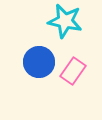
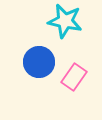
pink rectangle: moved 1 px right, 6 px down
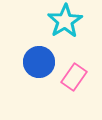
cyan star: rotated 28 degrees clockwise
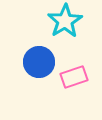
pink rectangle: rotated 36 degrees clockwise
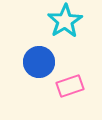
pink rectangle: moved 4 px left, 9 px down
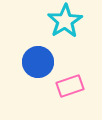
blue circle: moved 1 px left
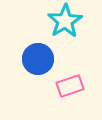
blue circle: moved 3 px up
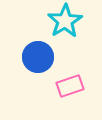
blue circle: moved 2 px up
